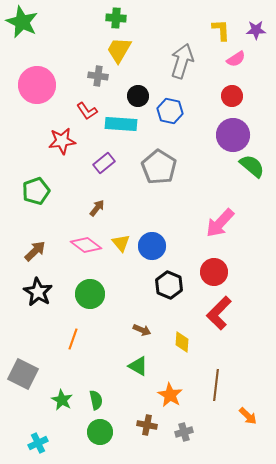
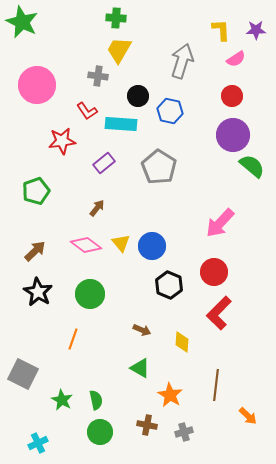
green triangle at (138, 366): moved 2 px right, 2 px down
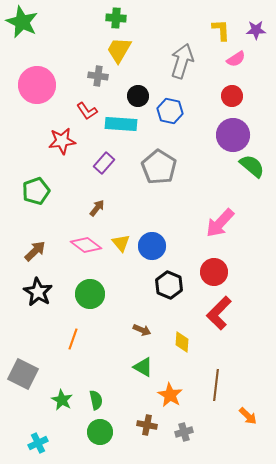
purple rectangle at (104, 163): rotated 10 degrees counterclockwise
green triangle at (140, 368): moved 3 px right, 1 px up
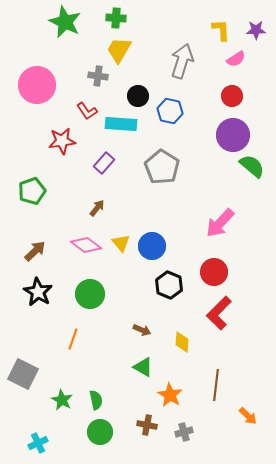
green star at (22, 22): moved 43 px right
gray pentagon at (159, 167): moved 3 px right
green pentagon at (36, 191): moved 4 px left
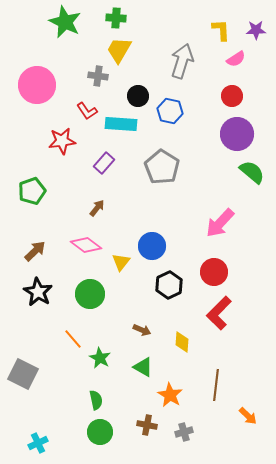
purple circle at (233, 135): moved 4 px right, 1 px up
green semicircle at (252, 166): moved 6 px down
yellow triangle at (121, 243): moved 19 px down; rotated 18 degrees clockwise
black hexagon at (169, 285): rotated 12 degrees clockwise
orange line at (73, 339): rotated 60 degrees counterclockwise
green star at (62, 400): moved 38 px right, 42 px up
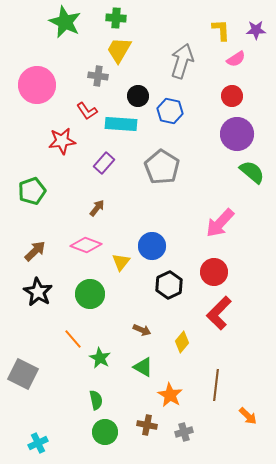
pink diamond at (86, 245): rotated 16 degrees counterclockwise
yellow diamond at (182, 342): rotated 35 degrees clockwise
green circle at (100, 432): moved 5 px right
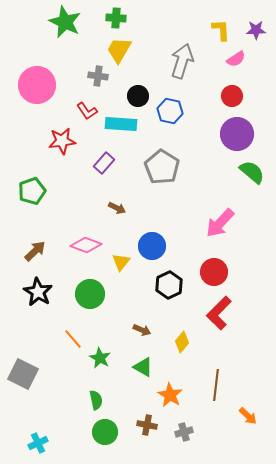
brown arrow at (97, 208): moved 20 px right; rotated 78 degrees clockwise
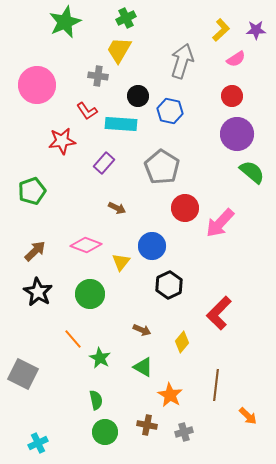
green cross at (116, 18): moved 10 px right; rotated 30 degrees counterclockwise
green star at (65, 22): rotated 24 degrees clockwise
yellow L-shape at (221, 30): rotated 50 degrees clockwise
red circle at (214, 272): moved 29 px left, 64 px up
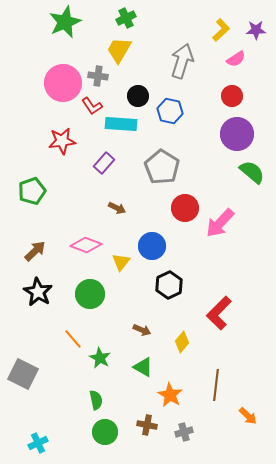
pink circle at (37, 85): moved 26 px right, 2 px up
red L-shape at (87, 111): moved 5 px right, 5 px up
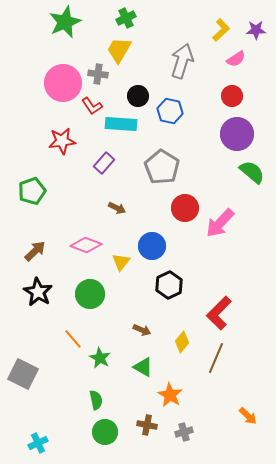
gray cross at (98, 76): moved 2 px up
brown line at (216, 385): moved 27 px up; rotated 16 degrees clockwise
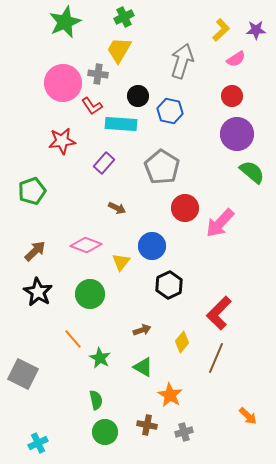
green cross at (126, 18): moved 2 px left, 1 px up
brown arrow at (142, 330): rotated 42 degrees counterclockwise
